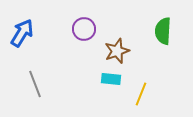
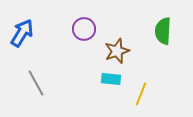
gray line: moved 1 px right, 1 px up; rotated 8 degrees counterclockwise
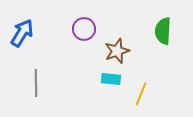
gray line: rotated 28 degrees clockwise
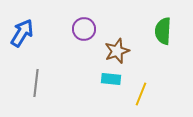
gray line: rotated 8 degrees clockwise
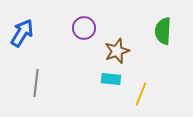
purple circle: moved 1 px up
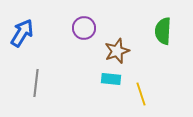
yellow line: rotated 40 degrees counterclockwise
